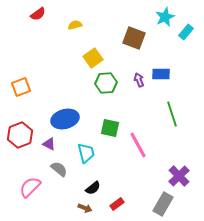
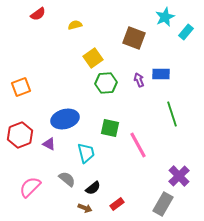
gray semicircle: moved 8 px right, 10 px down
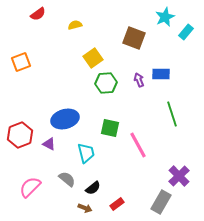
orange square: moved 25 px up
gray rectangle: moved 2 px left, 2 px up
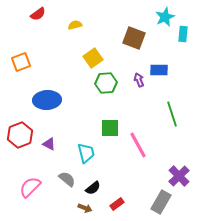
cyan rectangle: moved 3 px left, 2 px down; rotated 35 degrees counterclockwise
blue rectangle: moved 2 px left, 4 px up
blue ellipse: moved 18 px left, 19 px up; rotated 12 degrees clockwise
green square: rotated 12 degrees counterclockwise
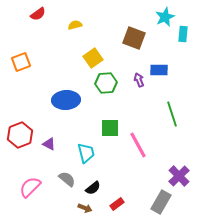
blue ellipse: moved 19 px right
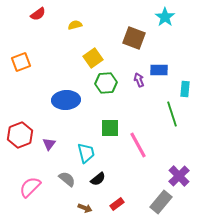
cyan star: rotated 12 degrees counterclockwise
cyan rectangle: moved 2 px right, 55 px down
purple triangle: rotated 40 degrees clockwise
black semicircle: moved 5 px right, 9 px up
gray rectangle: rotated 10 degrees clockwise
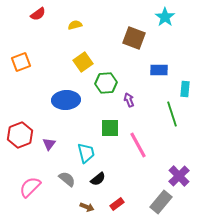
yellow square: moved 10 px left, 4 px down
purple arrow: moved 10 px left, 20 px down
brown arrow: moved 2 px right, 1 px up
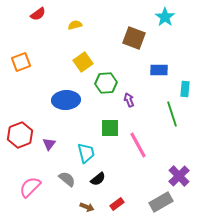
gray rectangle: rotated 20 degrees clockwise
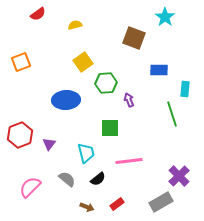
pink line: moved 9 px left, 16 px down; rotated 68 degrees counterclockwise
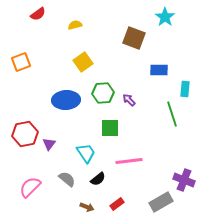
green hexagon: moved 3 px left, 10 px down
purple arrow: rotated 24 degrees counterclockwise
red hexagon: moved 5 px right, 1 px up; rotated 10 degrees clockwise
cyan trapezoid: rotated 20 degrees counterclockwise
purple cross: moved 5 px right, 4 px down; rotated 25 degrees counterclockwise
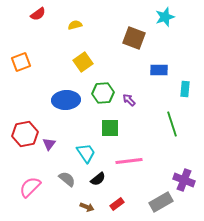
cyan star: rotated 18 degrees clockwise
green line: moved 10 px down
